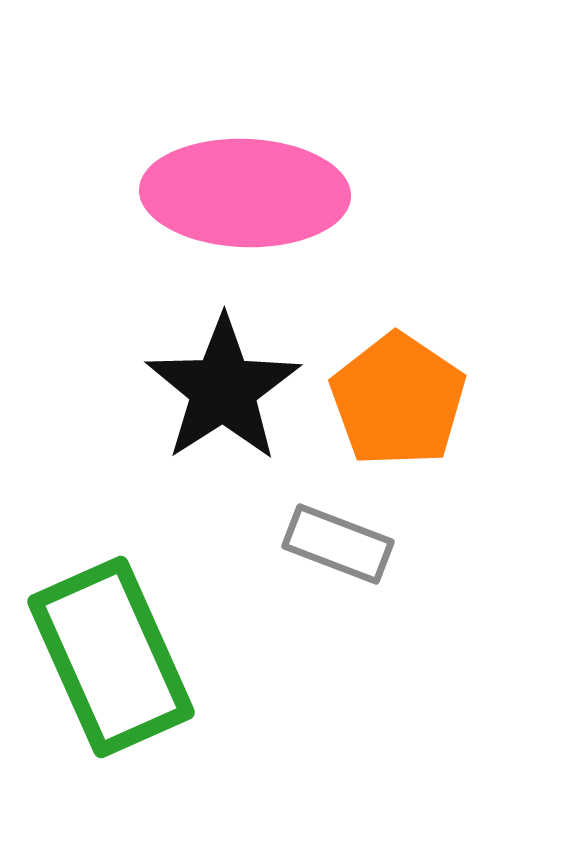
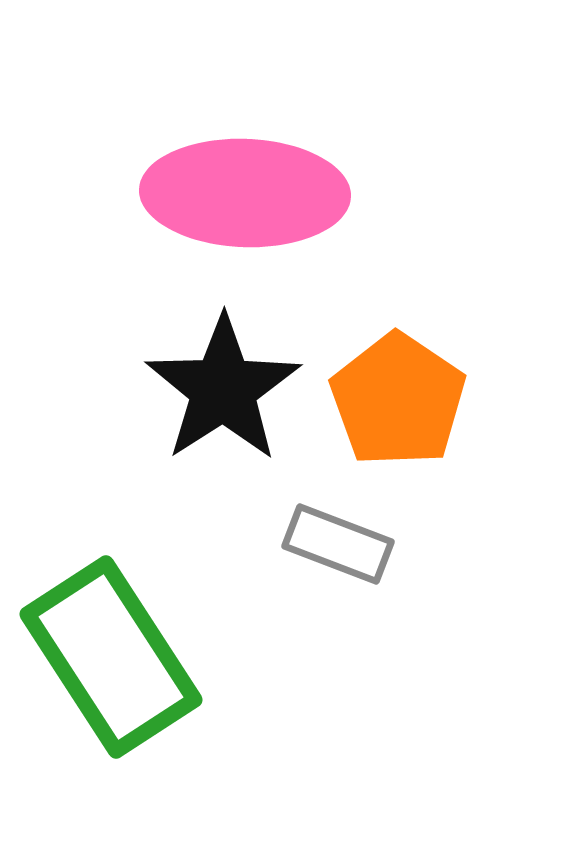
green rectangle: rotated 9 degrees counterclockwise
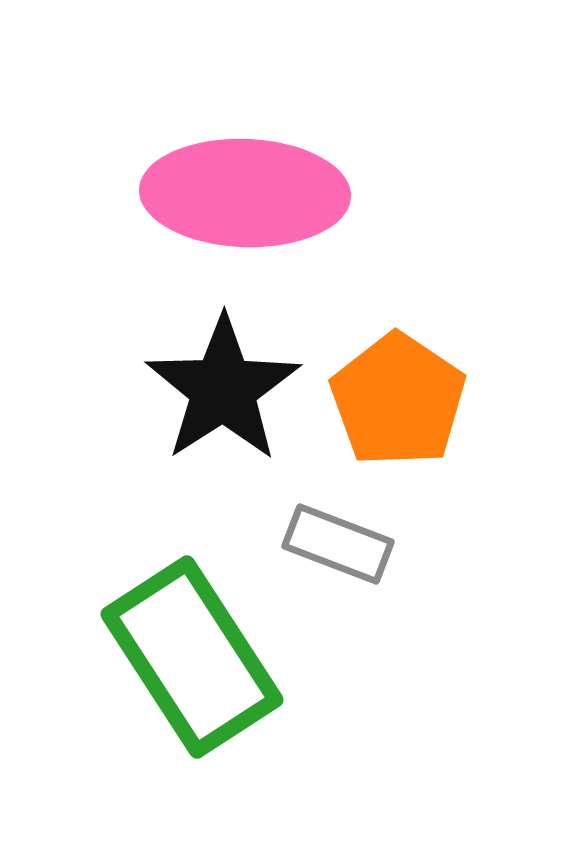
green rectangle: moved 81 px right
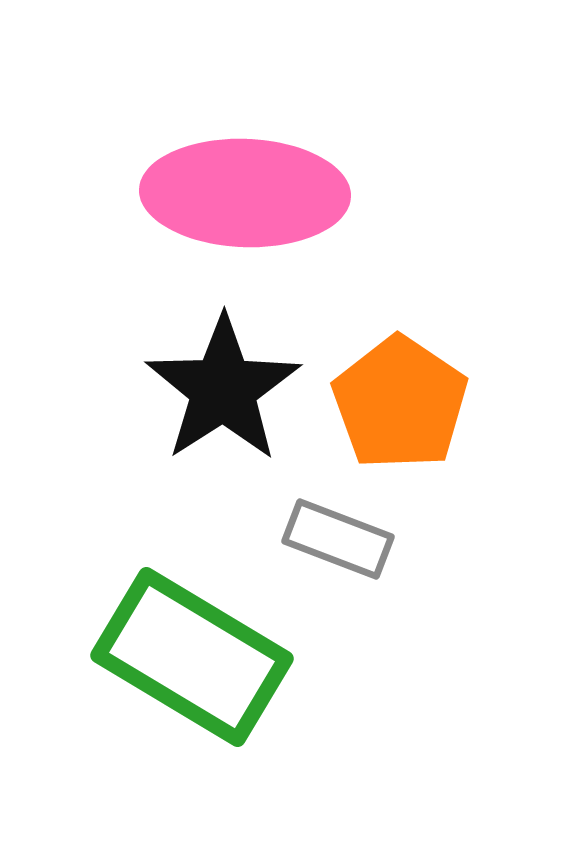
orange pentagon: moved 2 px right, 3 px down
gray rectangle: moved 5 px up
green rectangle: rotated 26 degrees counterclockwise
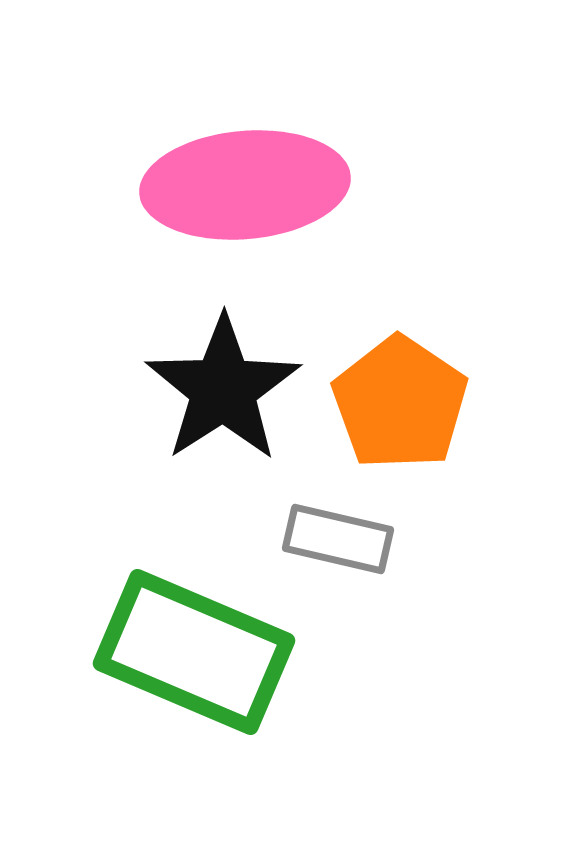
pink ellipse: moved 8 px up; rotated 7 degrees counterclockwise
gray rectangle: rotated 8 degrees counterclockwise
green rectangle: moved 2 px right, 5 px up; rotated 8 degrees counterclockwise
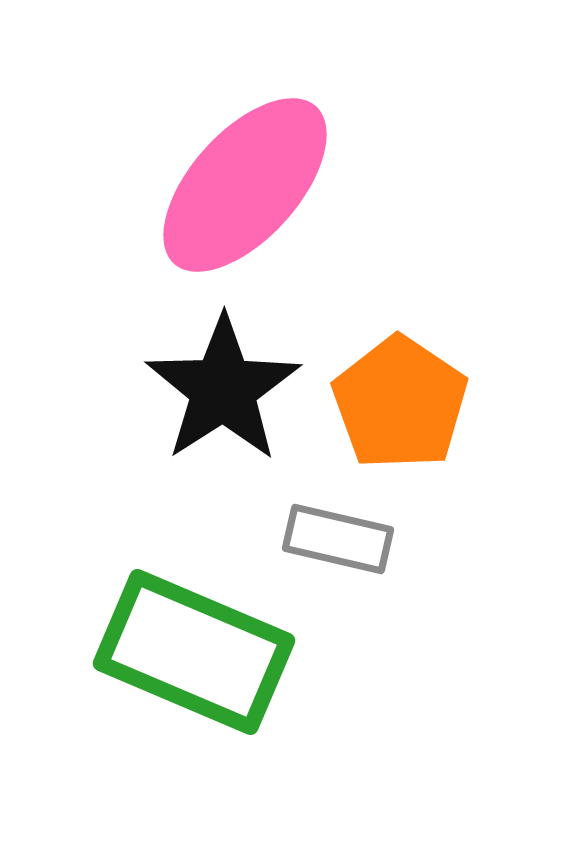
pink ellipse: rotated 43 degrees counterclockwise
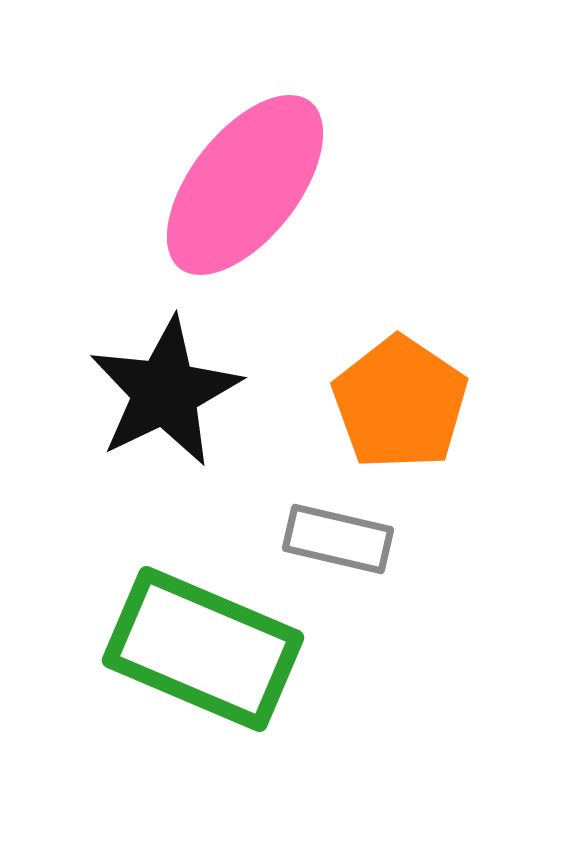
pink ellipse: rotated 4 degrees counterclockwise
black star: moved 58 px left, 3 px down; rotated 7 degrees clockwise
green rectangle: moved 9 px right, 3 px up
